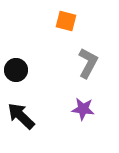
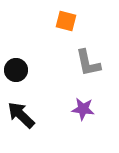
gray L-shape: rotated 140 degrees clockwise
black arrow: moved 1 px up
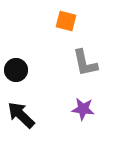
gray L-shape: moved 3 px left
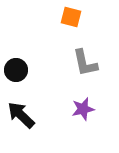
orange square: moved 5 px right, 4 px up
purple star: rotated 20 degrees counterclockwise
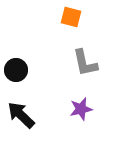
purple star: moved 2 px left
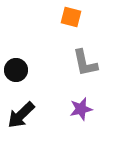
black arrow: rotated 88 degrees counterclockwise
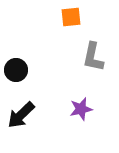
orange square: rotated 20 degrees counterclockwise
gray L-shape: moved 8 px right, 6 px up; rotated 24 degrees clockwise
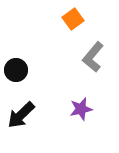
orange square: moved 2 px right, 2 px down; rotated 30 degrees counterclockwise
gray L-shape: rotated 28 degrees clockwise
